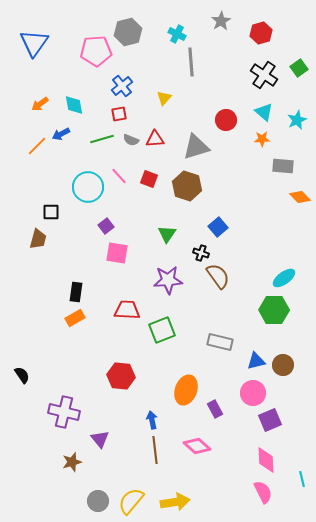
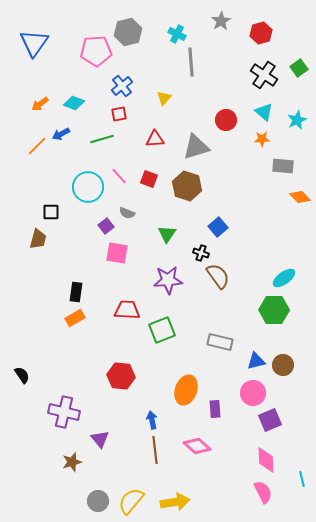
cyan diamond at (74, 105): moved 2 px up; rotated 60 degrees counterclockwise
gray semicircle at (131, 140): moved 4 px left, 73 px down
purple rectangle at (215, 409): rotated 24 degrees clockwise
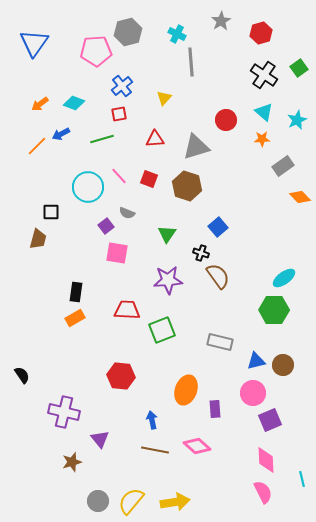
gray rectangle at (283, 166): rotated 40 degrees counterclockwise
brown line at (155, 450): rotated 72 degrees counterclockwise
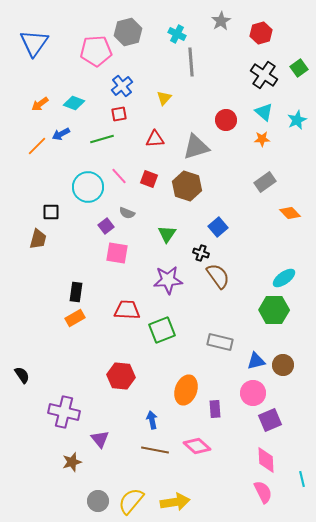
gray rectangle at (283, 166): moved 18 px left, 16 px down
orange diamond at (300, 197): moved 10 px left, 16 px down
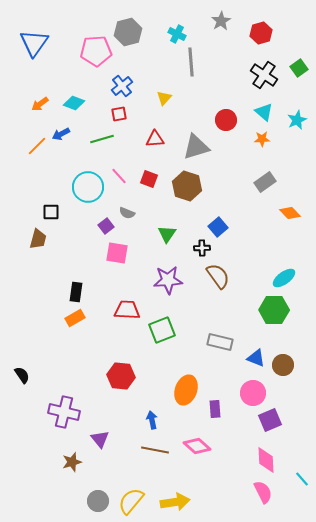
black cross at (201, 253): moved 1 px right, 5 px up; rotated 21 degrees counterclockwise
blue triangle at (256, 361): moved 3 px up; rotated 36 degrees clockwise
cyan line at (302, 479): rotated 28 degrees counterclockwise
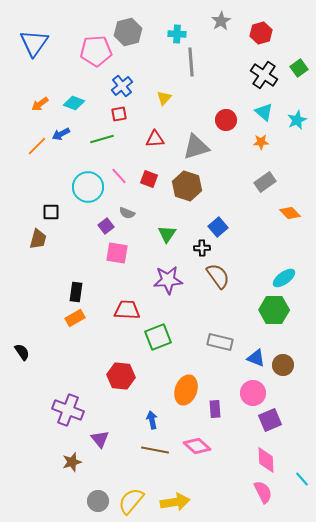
cyan cross at (177, 34): rotated 24 degrees counterclockwise
orange star at (262, 139): moved 1 px left, 3 px down
green square at (162, 330): moved 4 px left, 7 px down
black semicircle at (22, 375): moved 23 px up
purple cross at (64, 412): moved 4 px right, 2 px up; rotated 8 degrees clockwise
